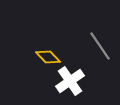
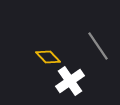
gray line: moved 2 px left
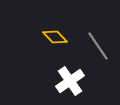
yellow diamond: moved 7 px right, 20 px up
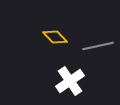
gray line: rotated 68 degrees counterclockwise
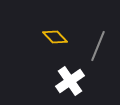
gray line: rotated 56 degrees counterclockwise
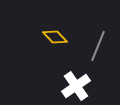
white cross: moved 6 px right, 5 px down
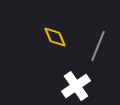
yellow diamond: rotated 20 degrees clockwise
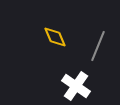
white cross: rotated 20 degrees counterclockwise
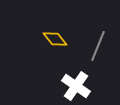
yellow diamond: moved 2 px down; rotated 15 degrees counterclockwise
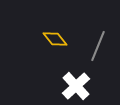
white cross: rotated 12 degrees clockwise
